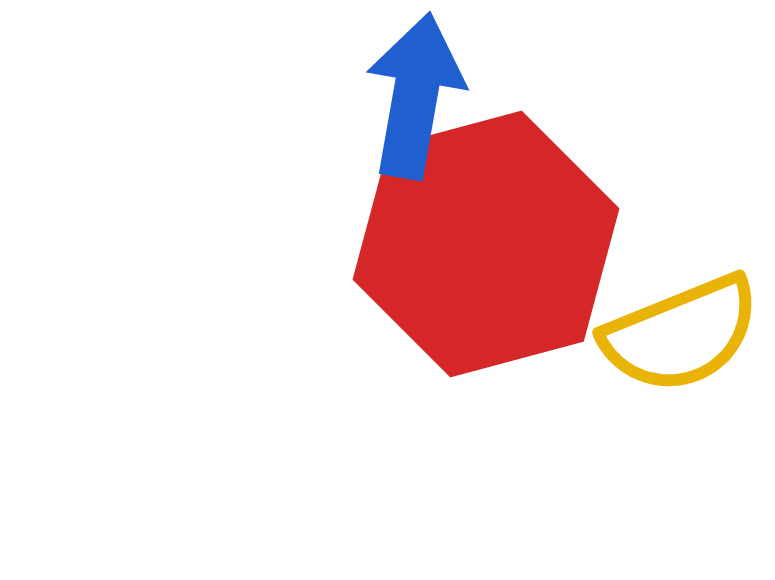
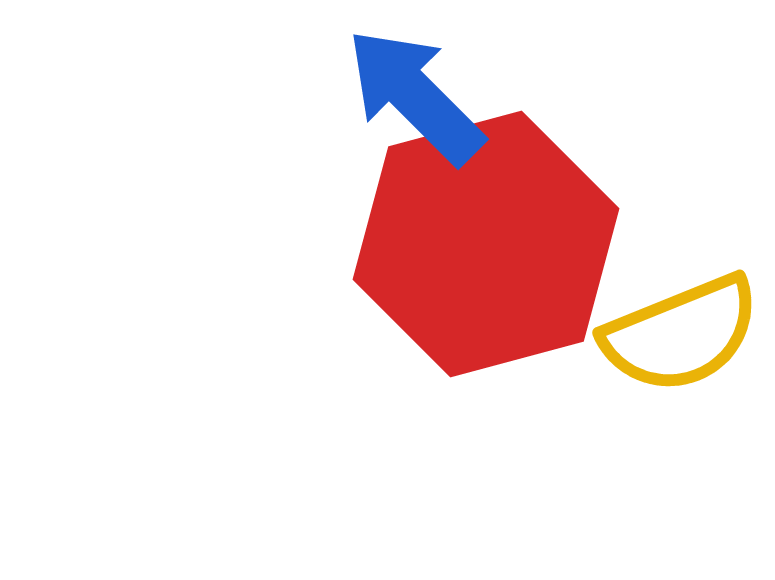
blue arrow: rotated 55 degrees counterclockwise
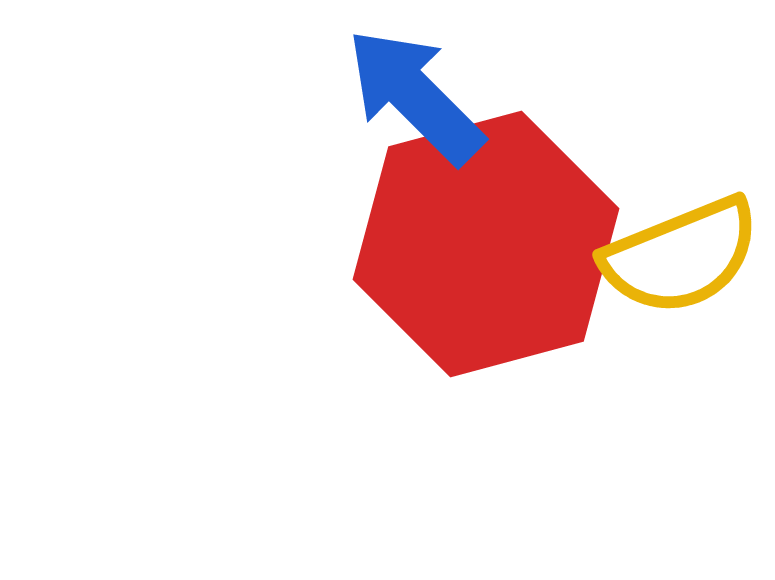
yellow semicircle: moved 78 px up
